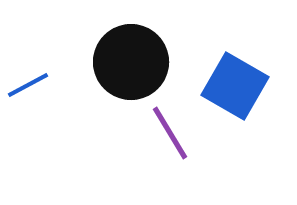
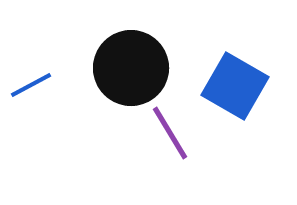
black circle: moved 6 px down
blue line: moved 3 px right
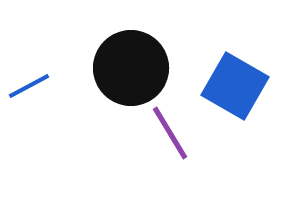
blue line: moved 2 px left, 1 px down
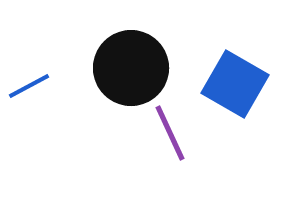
blue square: moved 2 px up
purple line: rotated 6 degrees clockwise
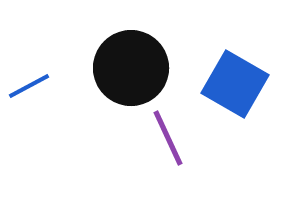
purple line: moved 2 px left, 5 px down
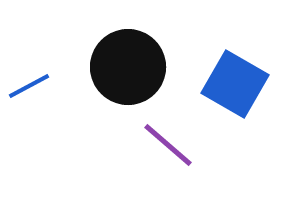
black circle: moved 3 px left, 1 px up
purple line: moved 7 px down; rotated 24 degrees counterclockwise
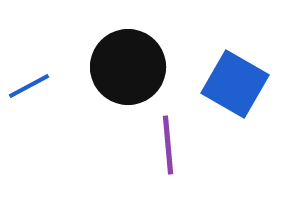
purple line: rotated 44 degrees clockwise
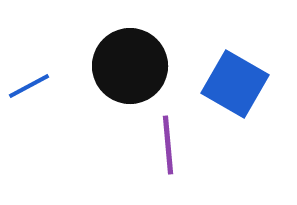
black circle: moved 2 px right, 1 px up
